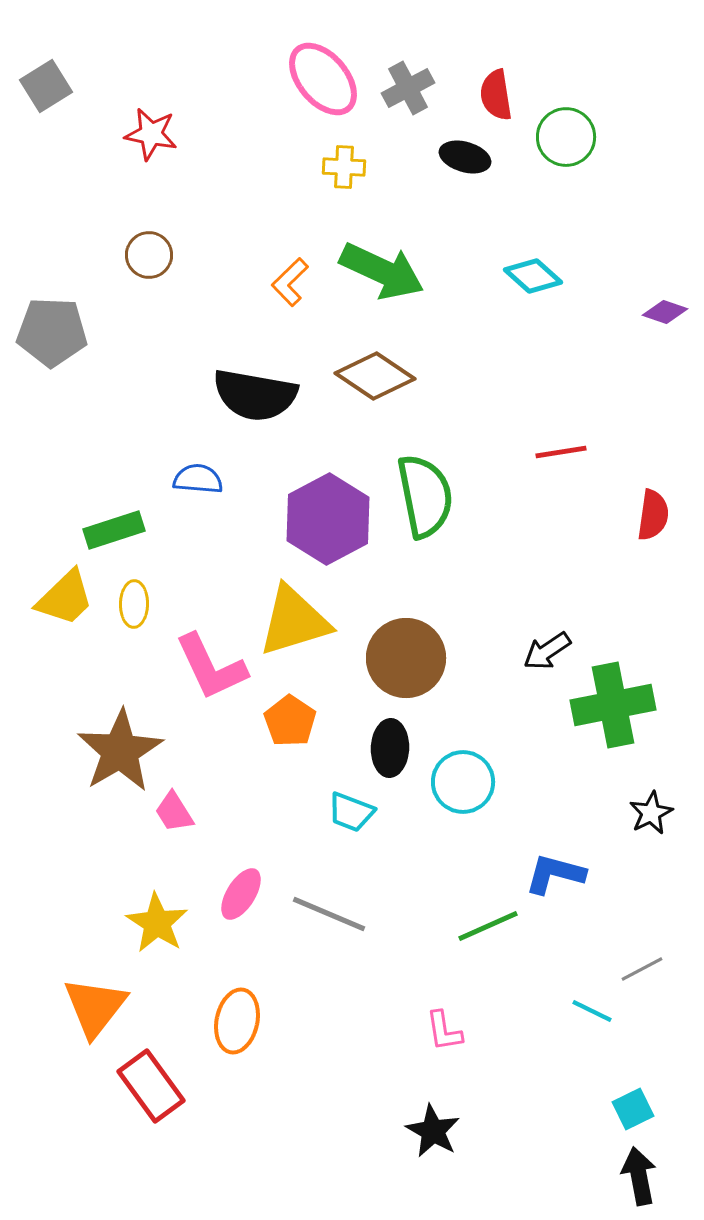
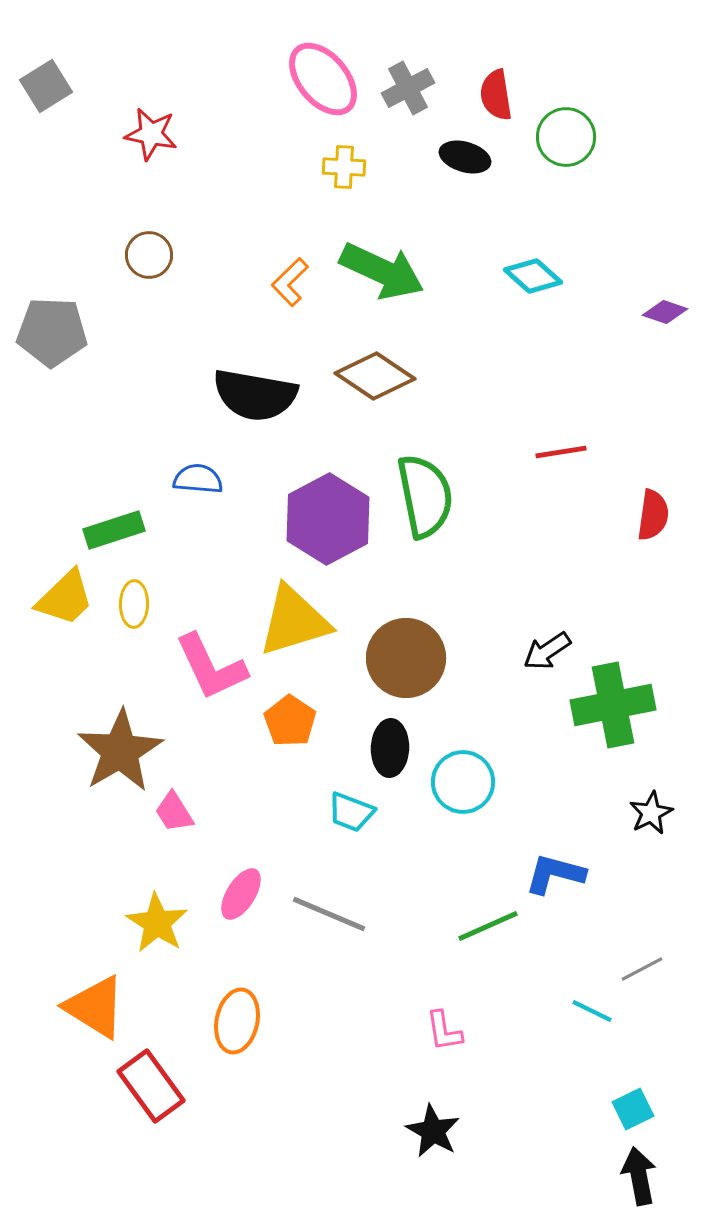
orange triangle at (95, 1007): rotated 36 degrees counterclockwise
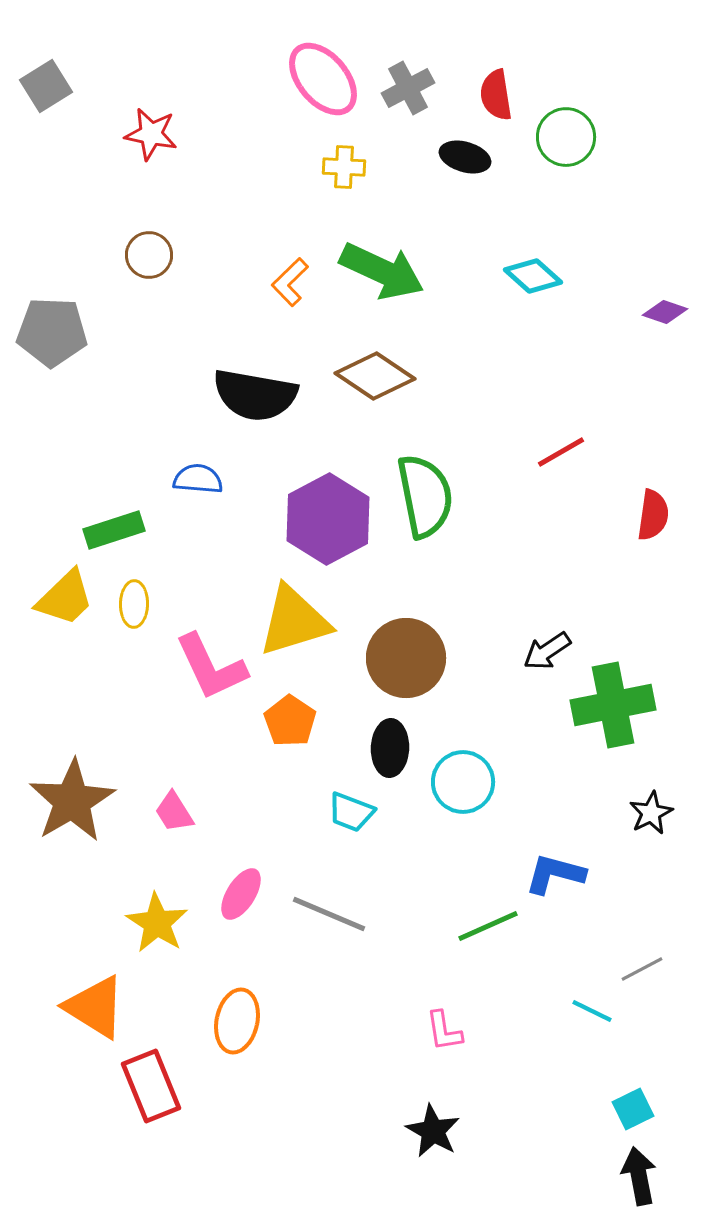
red line at (561, 452): rotated 21 degrees counterclockwise
brown star at (120, 751): moved 48 px left, 50 px down
red rectangle at (151, 1086): rotated 14 degrees clockwise
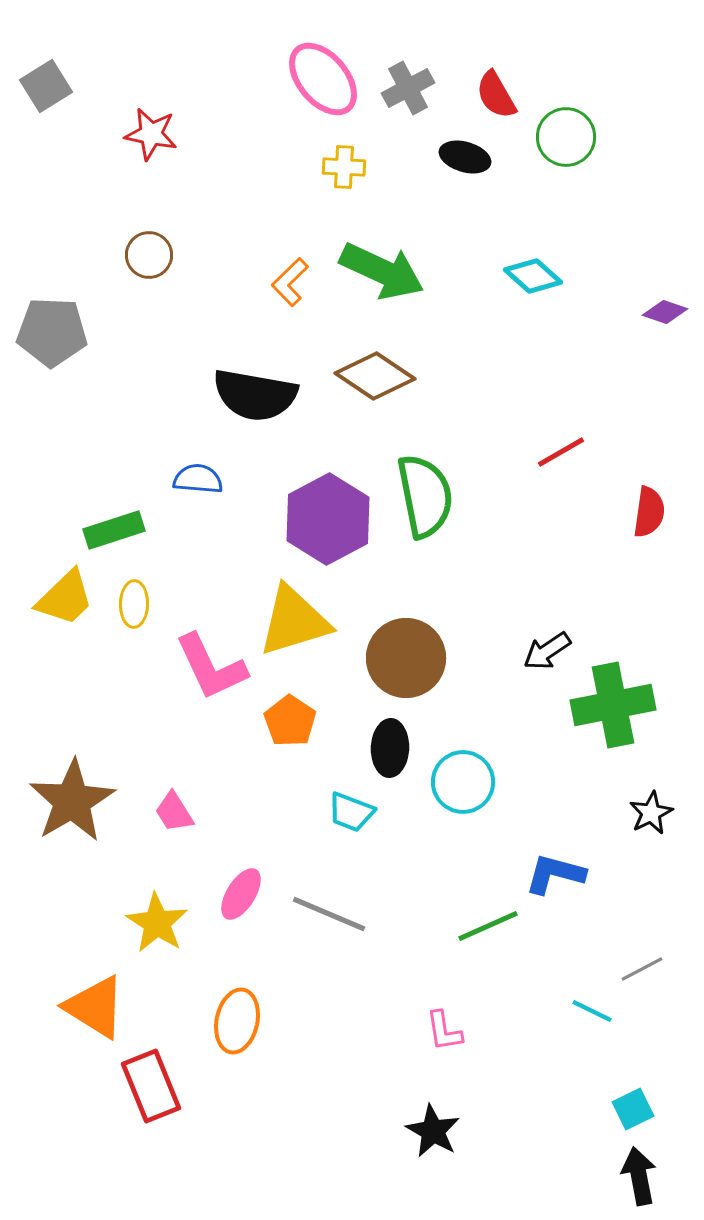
red semicircle at (496, 95): rotated 21 degrees counterclockwise
red semicircle at (653, 515): moved 4 px left, 3 px up
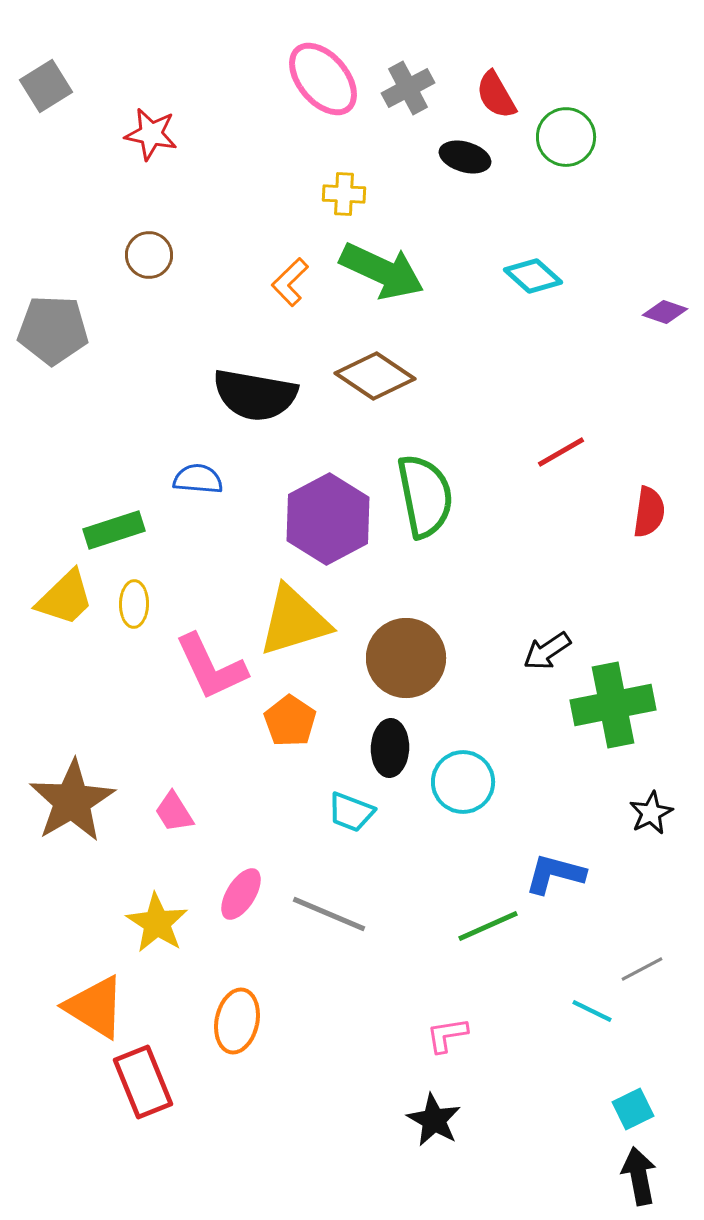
yellow cross at (344, 167): moved 27 px down
gray pentagon at (52, 332): moved 1 px right, 2 px up
pink L-shape at (444, 1031): moved 3 px right, 4 px down; rotated 90 degrees clockwise
red rectangle at (151, 1086): moved 8 px left, 4 px up
black star at (433, 1131): moved 1 px right, 11 px up
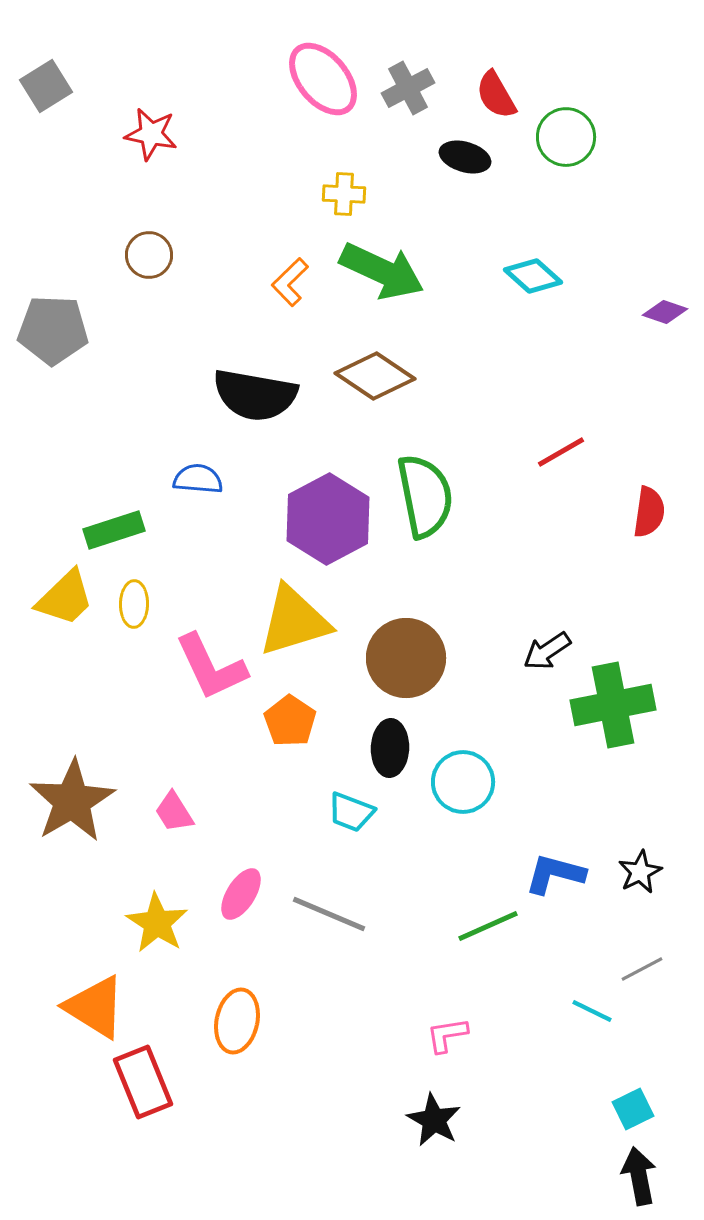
black star at (651, 813): moved 11 px left, 59 px down
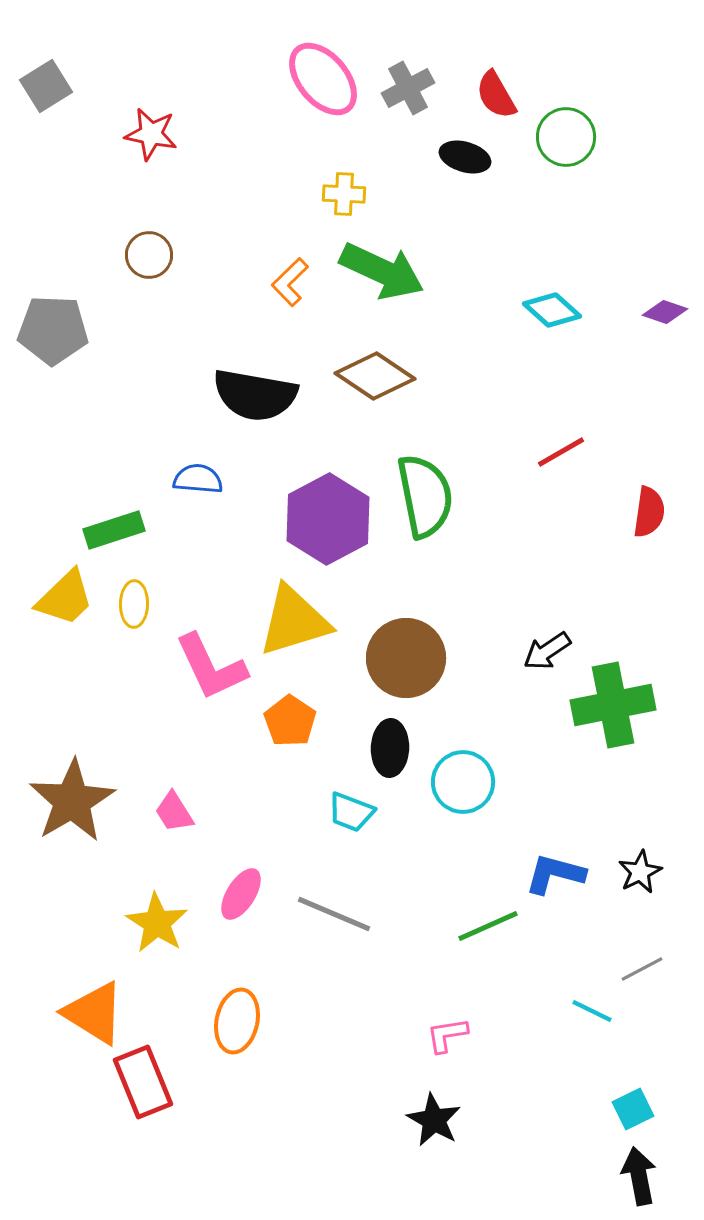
cyan diamond at (533, 276): moved 19 px right, 34 px down
gray line at (329, 914): moved 5 px right
orange triangle at (95, 1007): moved 1 px left, 6 px down
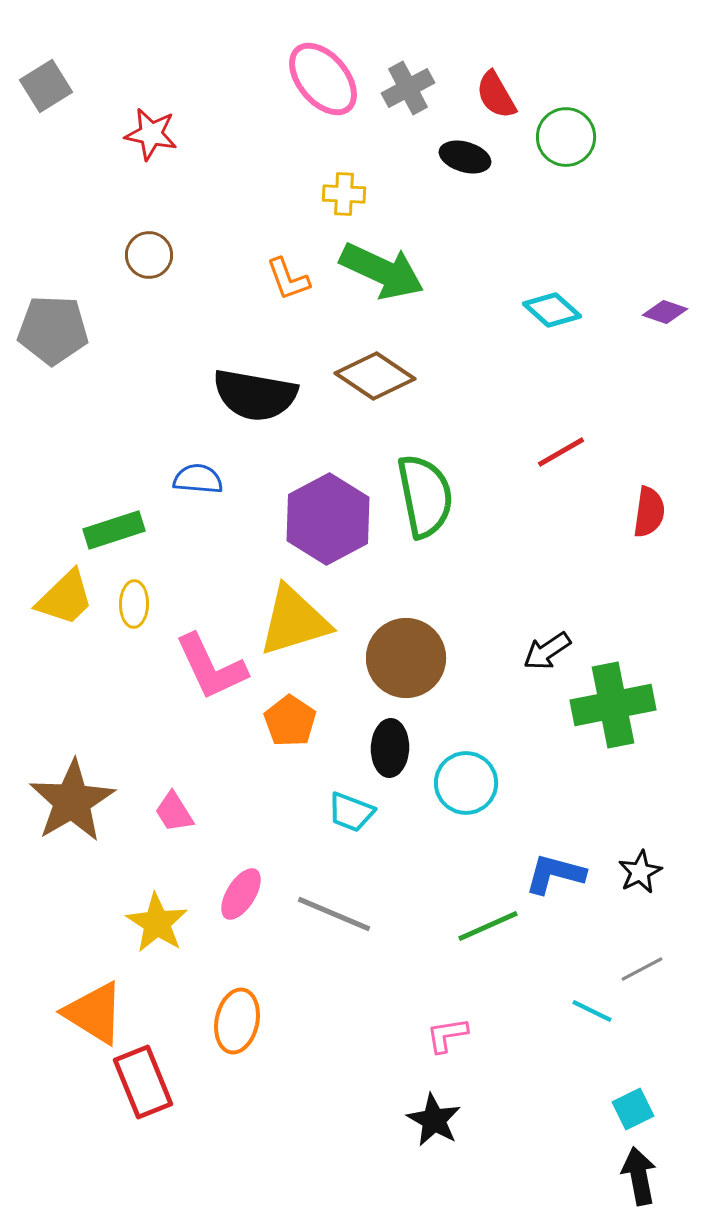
orange L-shape at (290, 282): moved 2 px left, 3 px up; rotated 66 degrees counterclockwise
cyan circle at (463, 782): moved 3 px right, 1 px down
